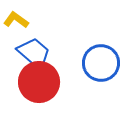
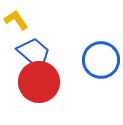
yellow L-shape: rotated 20 degrees clockwise
blue circle: moved 3 px up
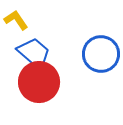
blue circle: moved 6 px up
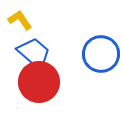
yellow L-shape: moved 4 px right
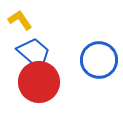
blue circle: moved 2 px left, 6 px down
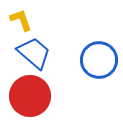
yellow L-shape: moved 1 px right; rotated 15 degrees clockwise
red circle: moved 9 px left, 14 px down
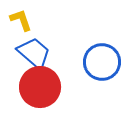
blue circle: moved 3 px right, 2 px down
red circle: moved 10 px right, 9 px up
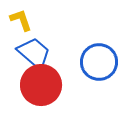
blue circle: moved 3 px left
red circle: moved 1 px right, 2 px up
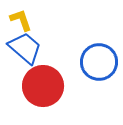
blue trapezoid: moved 9 px left, 5 px up
red circle: moved 2 px right, 1 px down
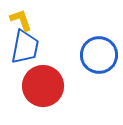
blue trapezoid: moved 1 px up; rotated 60 degrees clockwise
blue circle: moved 7 px up
